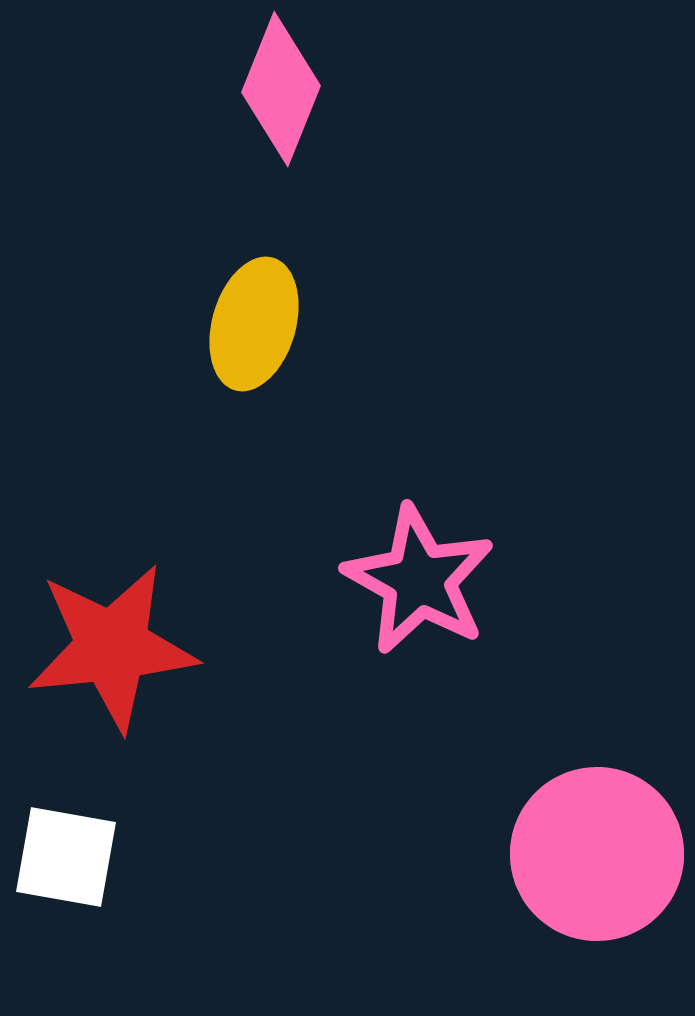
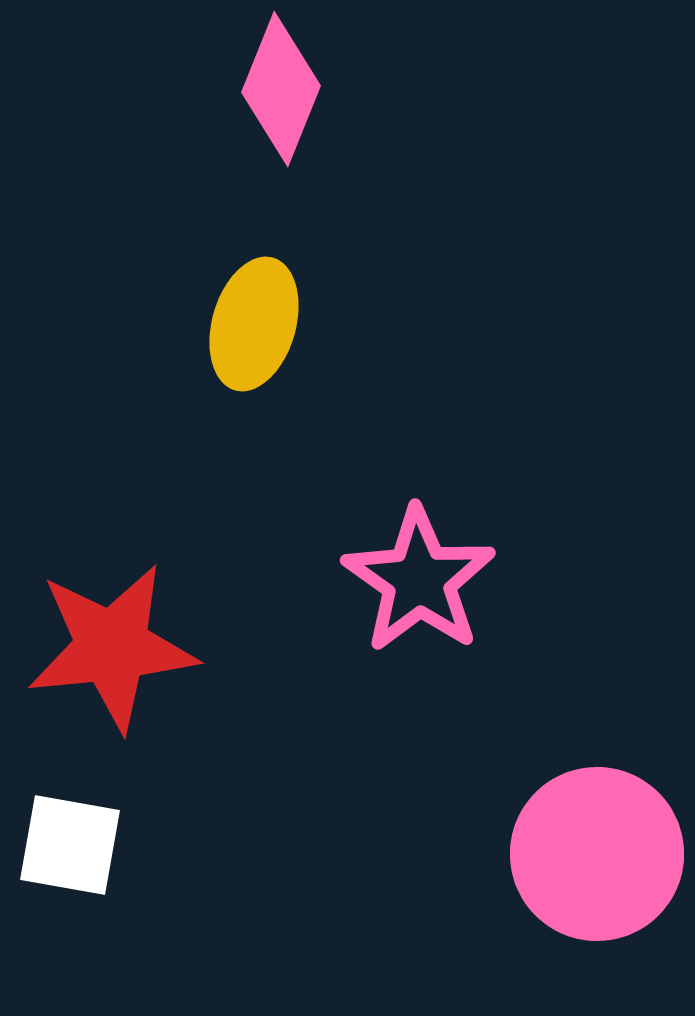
pink star: rotated 6 degrees clockwise
white square: moved 4 px right, 12 px up
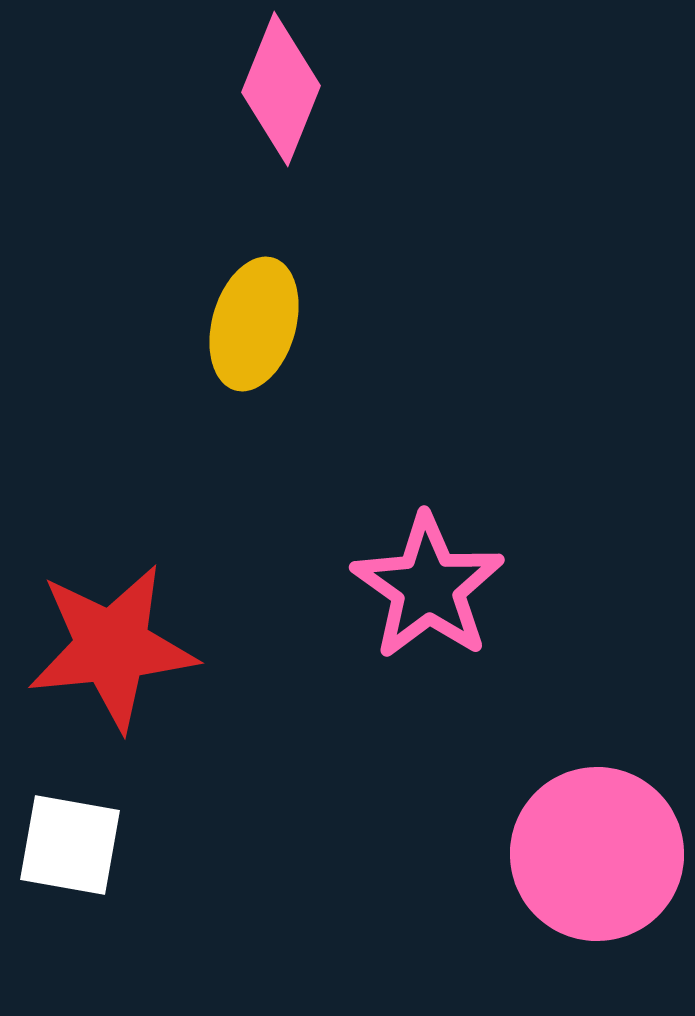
pink star: moved 9 px right, 7 px down
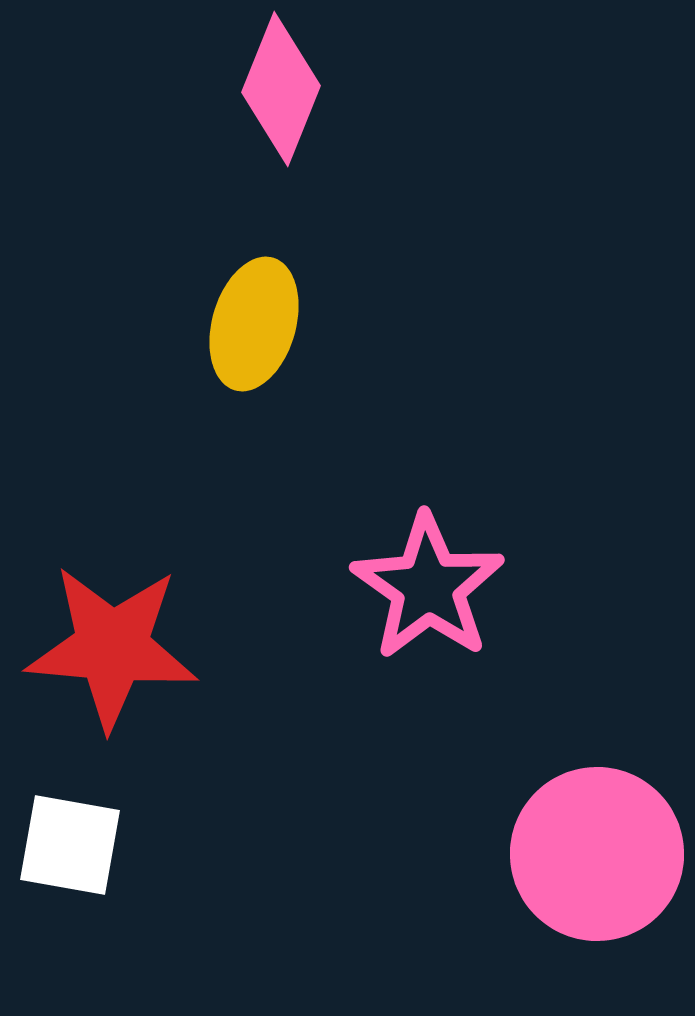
red star: rotated 11 degrees clockwise
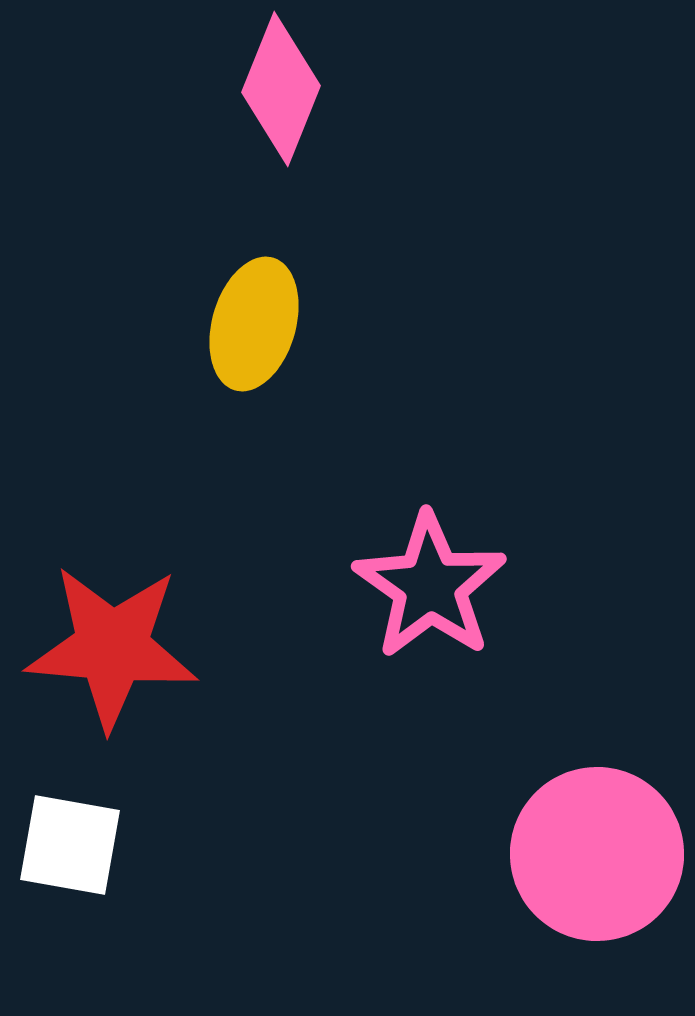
pink star: moved 2 px right, 1 px up
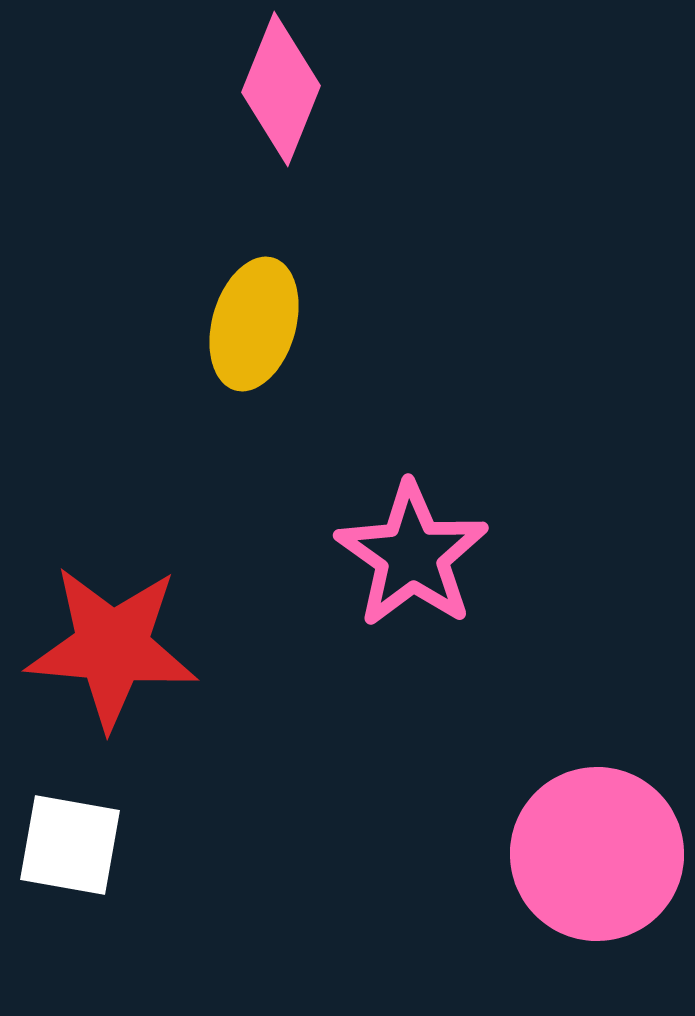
pink star: moved 18 px left, 31 px up
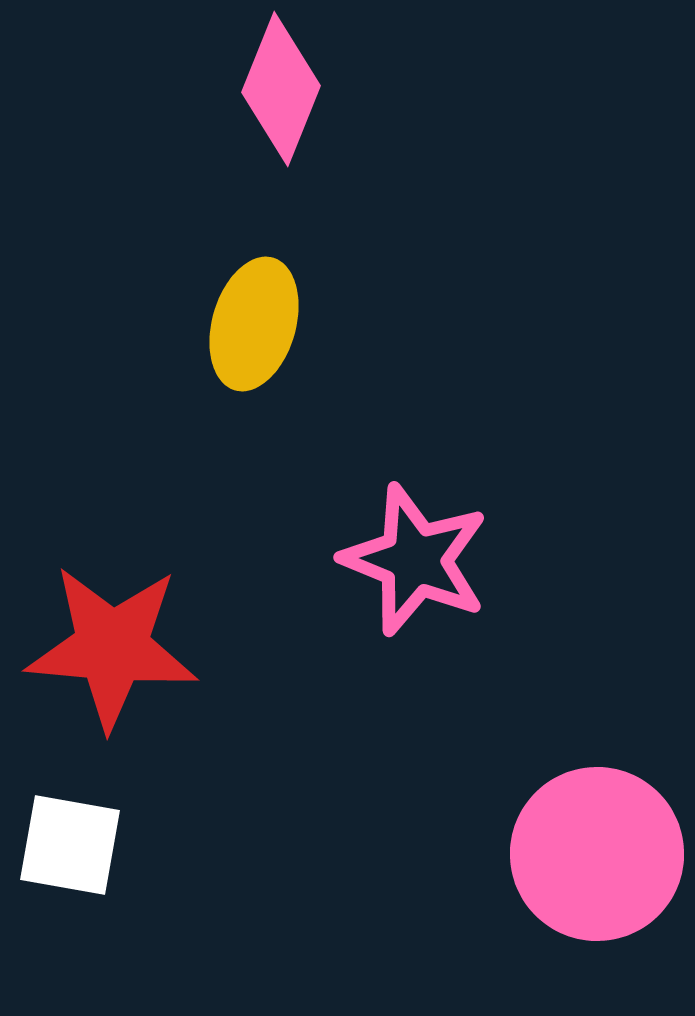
pink star: moved 3 px right, 5 px down; rotated 13 degrees counterclockwise
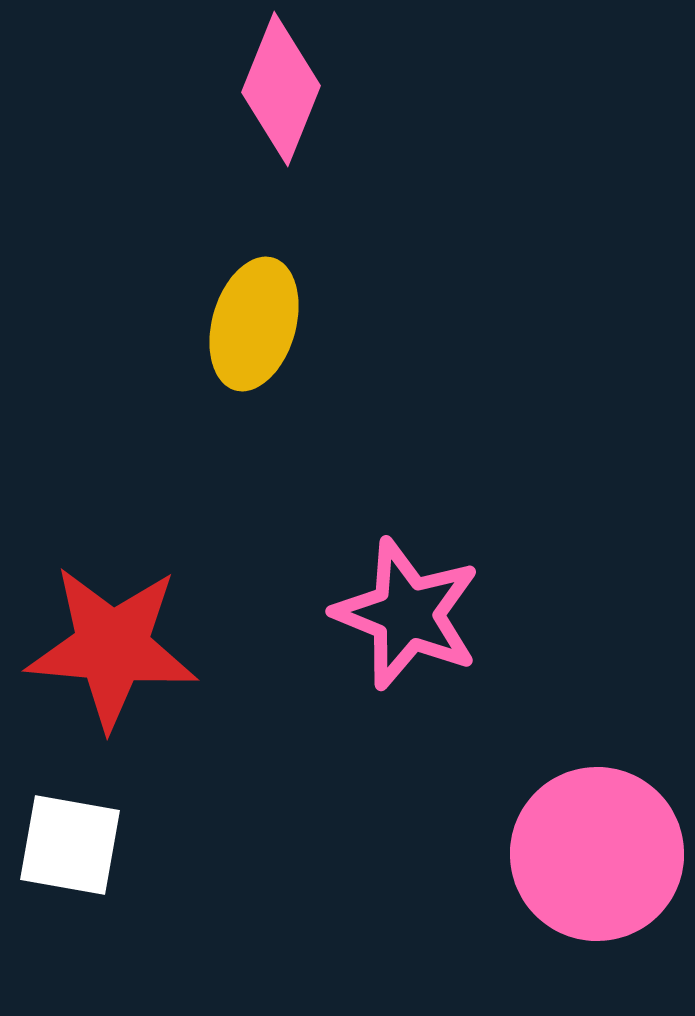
pink star: moved 8 px left, 54 px down
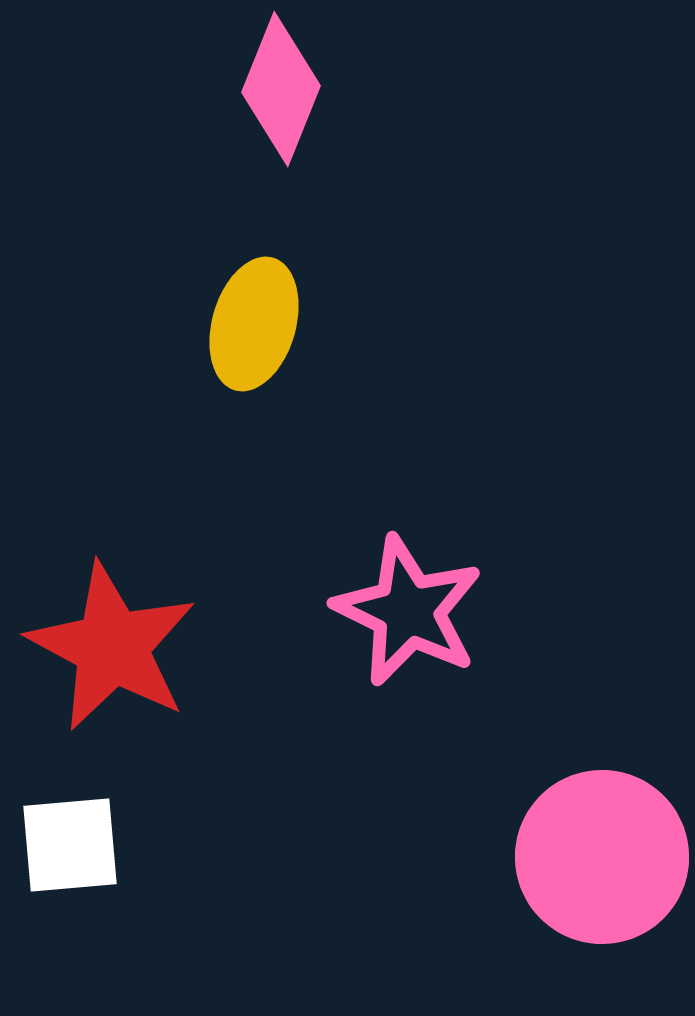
pink star: moved 1 px right, 3 px up; rotated 4 degrees clockwise
red star: rotated 23 degrees clockwise
white square: rotated 15 degrees counterclockwise
pink circle: moved 5 px right, 3 px down
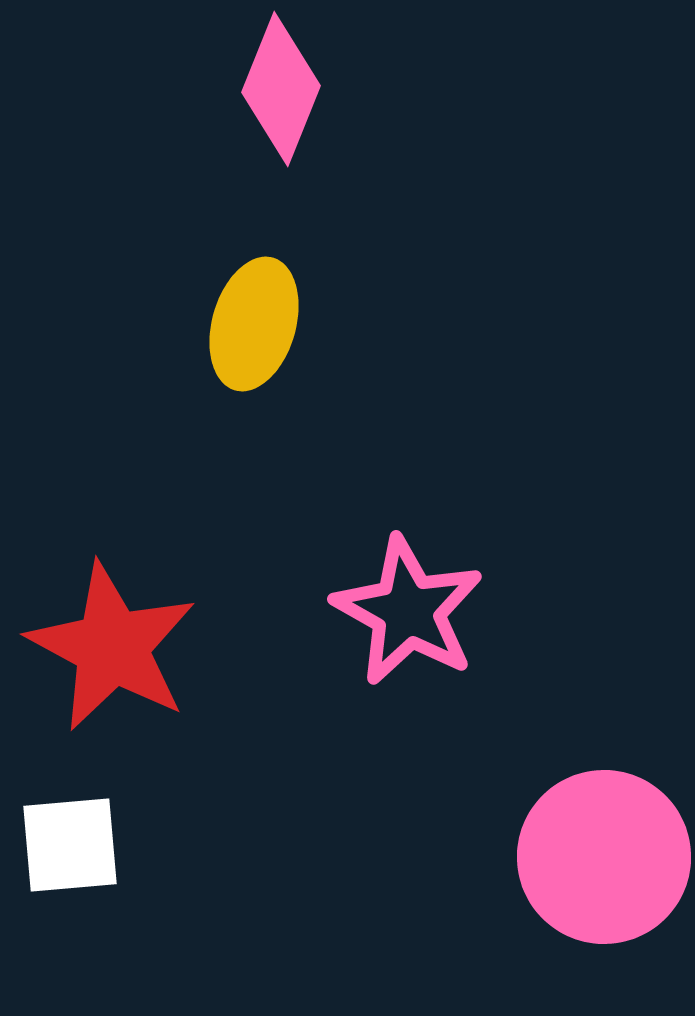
pink star: rotated 3 degrees clockwise
pink circle: moved 2 px right
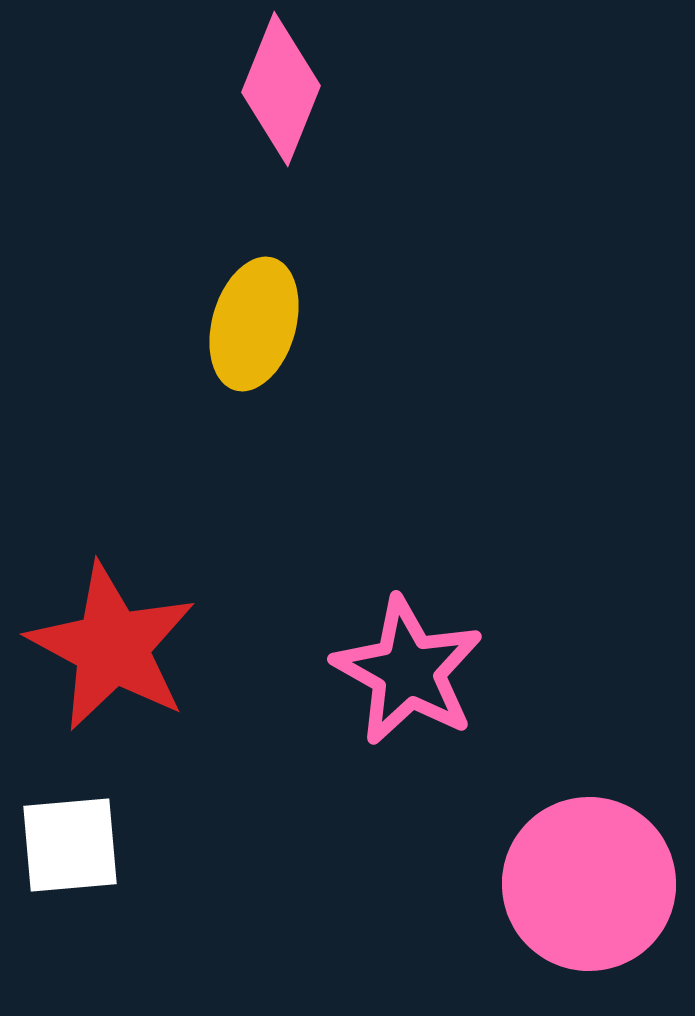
pink star: moved 60 px down
pink circle: moved 15 px left, 27 px down
